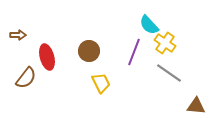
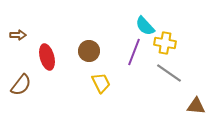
cyan semicircle: moved 4 px left, 1 px down
yellow cross: rotated 25 degrees counterclockwise
brown semicircle: moved 5 px left, 7 px down
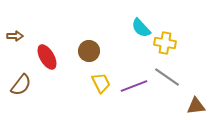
cyan semicircle: moved 4 px left, 2 px down
brown arrow: moved 3 px left, 1 px down
purple line: moved 34 px down; rotated 48 degrees clockwise
red ellipse: rotated 15 degrees counterclockwise
gray line: moved 2 px left, 4 px down
brown triangle: rotated 12 degrees counterclockwise
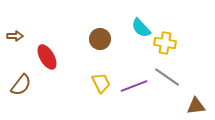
brown circle: moved 11 px right, 12 px up
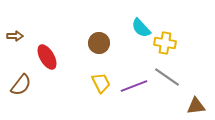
brown circle: moved 1 px left, 4 px down
